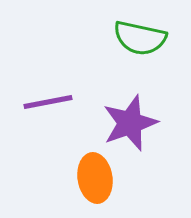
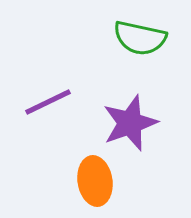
purple line: rotated 15 degrees counterclockwise
orange ellipse: moved 3 px down
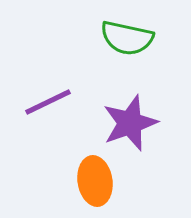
green semicircle: moved 13 px left
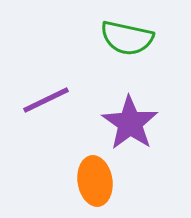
purple line: moved 2 px left, 2 px up
purple star: rotated 18 degrees counterclockwise
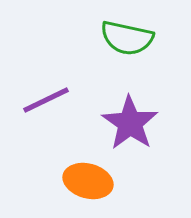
orange ellipse: moved 7 px left; rotated 66 degrees counterclockwise
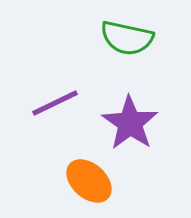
purple line: moved 9 px right, 3 px down
orange ellipse: moved 1 px right; rotated 27 degrees clockwise
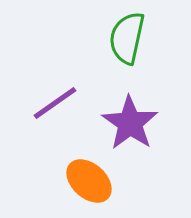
green semicircle: rotated 90 degrees clockwise
purple line: rotated 9 degrees counterclockwise
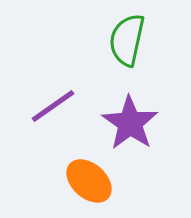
green semicircle: moved 2 px down
purple line: moved 2 px left, 3 px down
